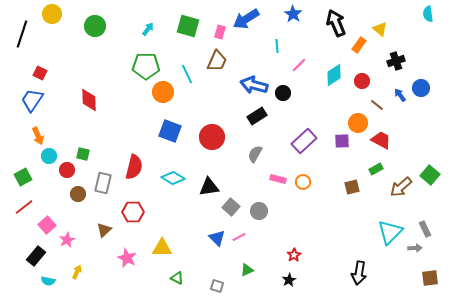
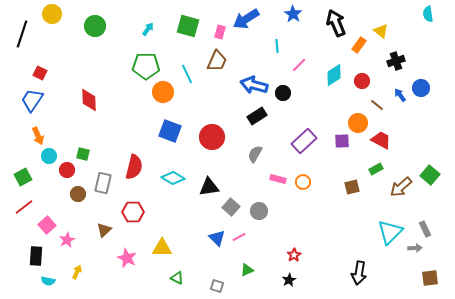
yellow triangle at (380, 29): moved 1 px right, 2 px down
black rectangle at (36, 256): rotated 36 degrees counterclockwise
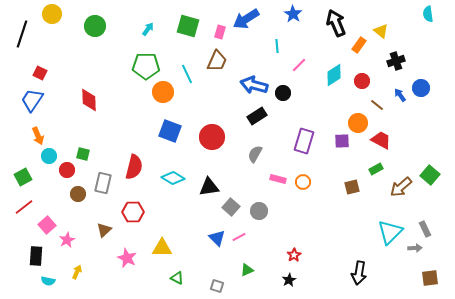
purple rectangle at (304, 141): rotated 30 degrees counterclockwise
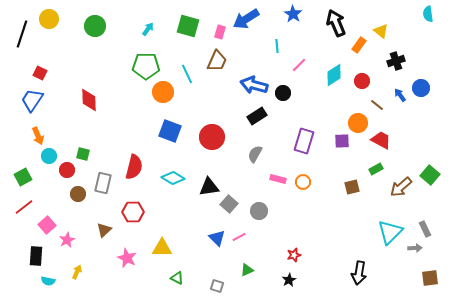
yellow circle at (52, 14): moved 3 px left, 5 px down
gray square at (231, 207): moved 2 px left, 3 px up
red star at (294, 255): rotated 16 degrees clockwise
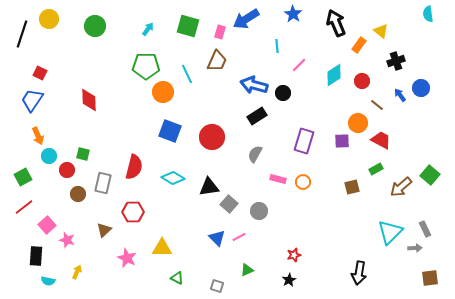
pink star at (67, 240): rotated 28 degrees counterclockwise
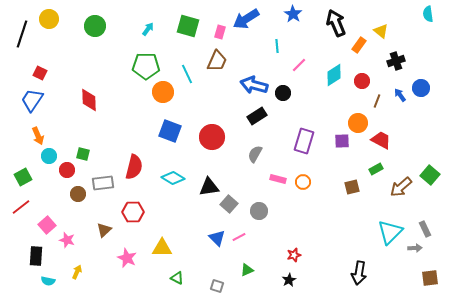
brown line at (377, 105): moved 4 px up; rotated 72 degrees clockwise
gray rectangle at (103, 183): rotated 70 degrees clockwise
red line at (24, 207): moved 3 px left
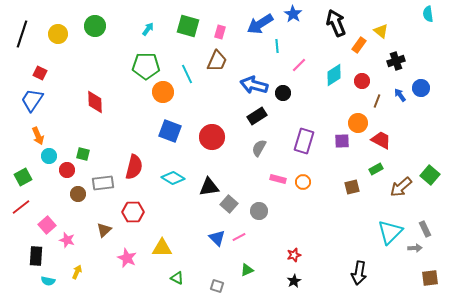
yellow circle at (49, 19): moved 9 px right, 15 px down
blue arrow at (246, 19): moved 14 px right, 5 px down
red diamond at (89, 100): moved 6 px right, 2 px down
gray semicircle at (255, 154): moved 4 px right, 6 px up
black star at (289, 280): moved 5 px right, 1 px down
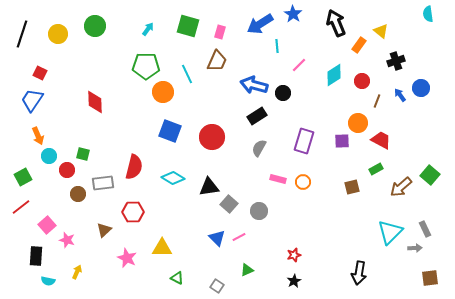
gray square at (217, 286): rotated 16 degrees clockwise
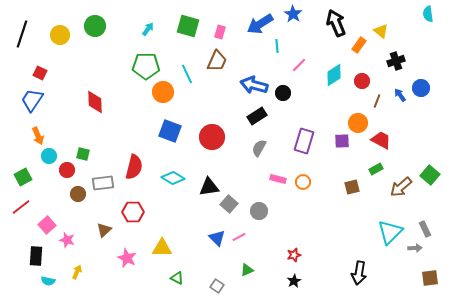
yellow circle at (58, 34): moved 2 px right, 1 px down
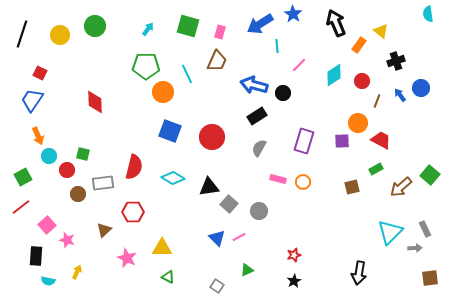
green triangle at (177, 278): moved 9 px left, 1 px up
